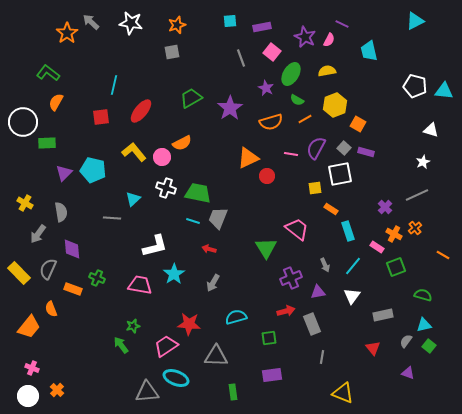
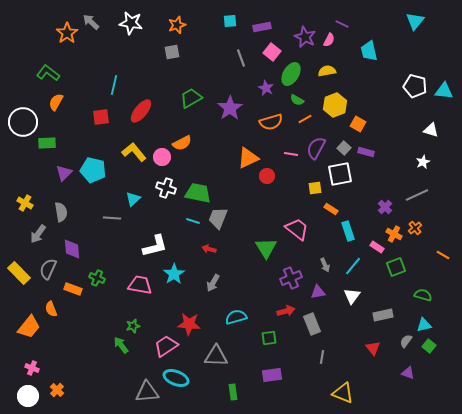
cyan triangle at (415, 21): rotated 24 degrees counterclockwise
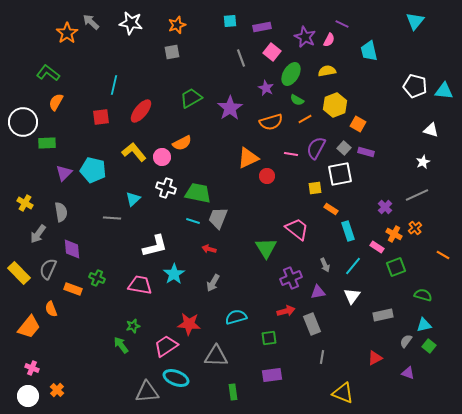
red triangle at (373, 348): moved 2 px right, 10 px down; rotated 42 degrees clockwise
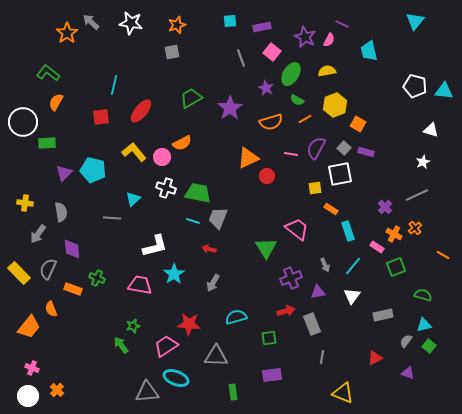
yellow cross at (25, 203): rotated 21 degrees counterclockwise
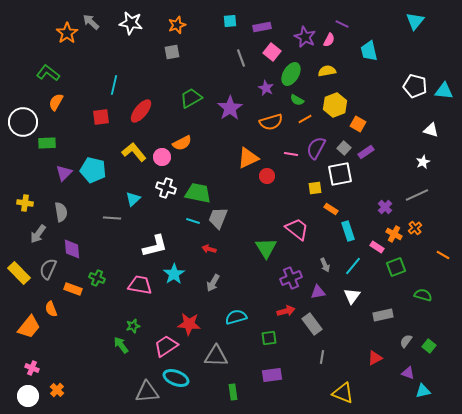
purple rectangle at (366, 152): rotated 49 degrees counterclockwise
gray rectangle at (312, 324): rotated 15 degrees counterclockwise
cyan triangle at (424, 325): moved 1 px left, 66 px down
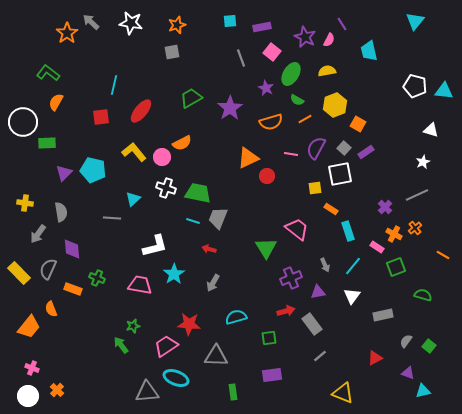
purple line at (342, 24): rotated 32 degrees clockwise
gray line at (322, 357): moved 2 px left, 1 px up; rotated 40 degrees clockwise
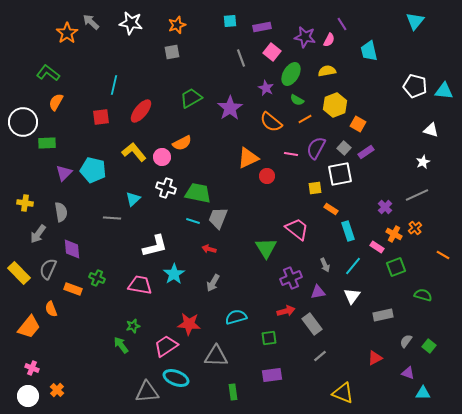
purple star at (305, 37): rotated 15 degrees counterclockwise
orange semicircle at (271, 122): rotated 55 degrees clockwise
cyan triangle at (423, 391): moved 2 px down; rotated 14 degrees clockwise
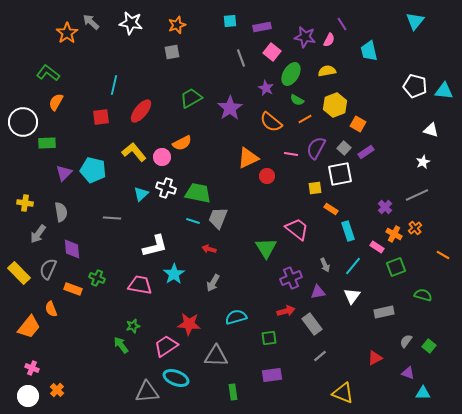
cyan triangle at (133, 199): moved 8 px right, 5 px up
gray rectangle at (383, 315): moved 1 px right, 3 px up
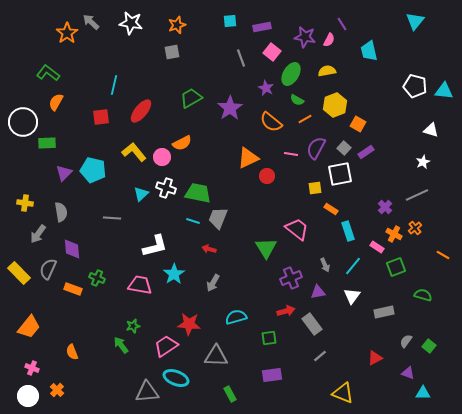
orange semicircle at (51, 309): moved 21 px right, 43 px down
green rectangle at (233, 392): moved 3 px left, 2 px down; rotated 21 degrees counterclockwise
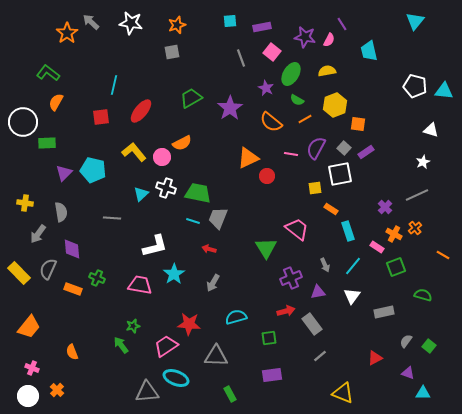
orange square at (358, 124): rotated 21 degrees counterclockwise
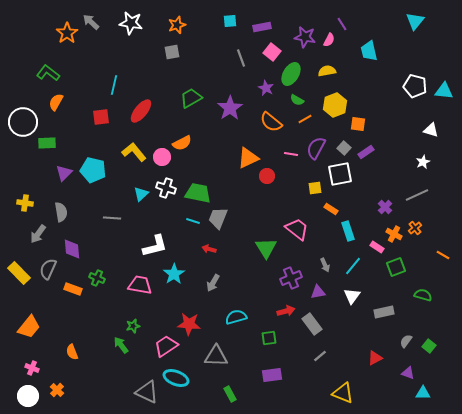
gray triangle at (147, 392): rotated 30 degrees clockwise
